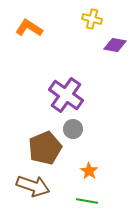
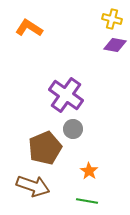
yellow cross: moved 20 px right
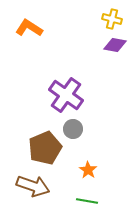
orange star: moved 1 px left, 1 px up
